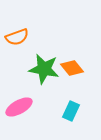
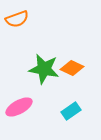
orange semicircle: moved 18 px up
orange diamond: rotated 25 degrees counterclockwise
cyan rectangle: rotated 30 degrees clockwise
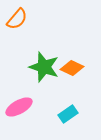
orange semicircle: rotated 30 degrees counterclockwise
green star: moved 2 px up; rotated 8 degrees clockwise
cyan rectangle: moved 3 px left, 3 px down
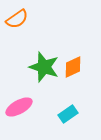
orange semicircle: rotated 15 degrees clockwise
orange diamond: moved 1 px right, 1 px up; rotated 50 degrees counterclockwise
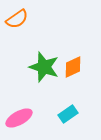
pink ellipse: moved 11 px down
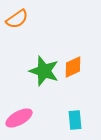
green star: moved 4 px down
cyan rectangle: moved 7 px right, 6 px down; rotated 60 degrees counterclockwise
